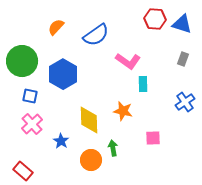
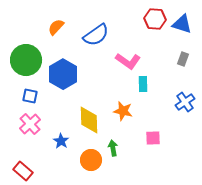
green circle: moved 4 px right, 1 px up
pink cross: moved 2 px left
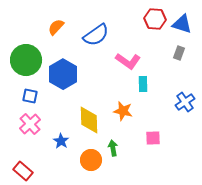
gray rectangle: moved 4 px left, 6 px up
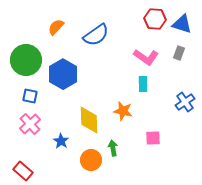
pink L-shape: moved 18 px right, 4 px up
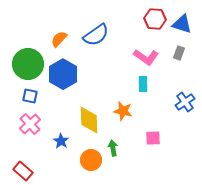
orange semicircle: moved 3 px right, 12 px down
green circle: moved 2 px right, 4 px down
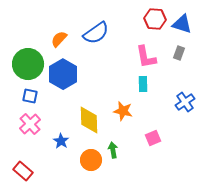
blue semicircle: moved 2 px up
pink L-shape: rotated 45 degrees clockwise
pink square: rotated 21 degrees counterclockwise
green arrow: moved 2 px down
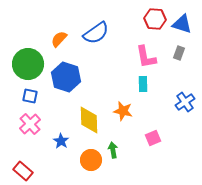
blue hexagon: moved 3 px right, 3 px down; rotated 12 degrees counterclockwise
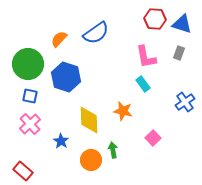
cyan rectangle: rotated 35 degrees counterclockwise
pink square: rotated 21 degrees counterclockwise
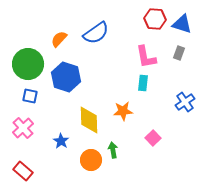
cyan rectangle: moved 1 px up; rotated 42 degrees clockwise
orange star: rotated 18 degrees counterclockwise
pink cross: moved 7 px left, 4 px down
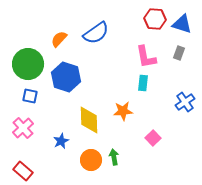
blue star: rotated 14 degrees clockwise
green arrow: moved 1 px right, 7 px down
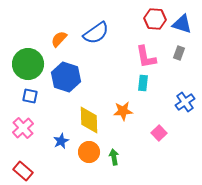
pink square: moved 6 px right, 5 px up
orange circle: moved 2 px left, 8 px up
